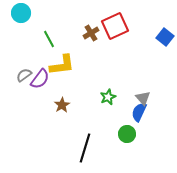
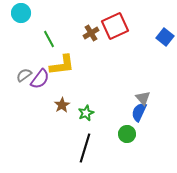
green star: moved 22 px left, 16 px down
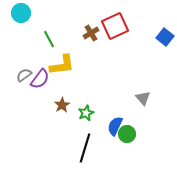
blue semicircle: moved 24 px left, 14 px down
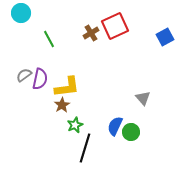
blue square: rotated 24 degrees clockwise
yellow L-shape: moved 5 px right, 22 px down
purple semicircle: rotated 25 degrees counterclockwise
green star: moved 11 px left, 12 px down
green circle: moved 4 px right, 2 px up
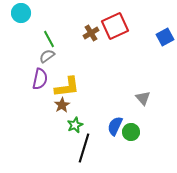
gray semicircle: moved 23 px right, 19 px up
black line: moved 1 px left
